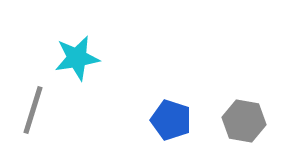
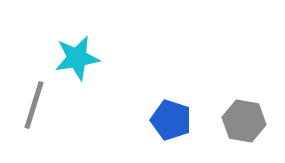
gray line: moved 1 px right, 5 px up
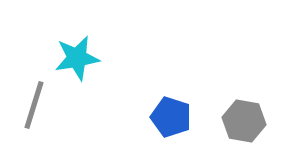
blue pentagon: moved 3 px up
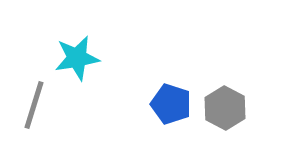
blue pentagon: moved 13 px up
gray hexagon: moved 19 px left, 13 px up; rotated 18 degrees clockwise
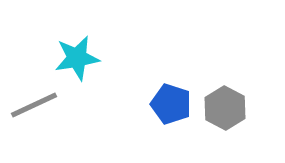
gray line: rotated 48 degrees clockwise
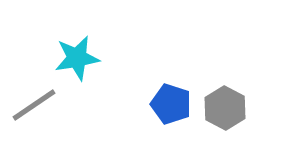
gray line: rotated 9 degrees counterclockwise
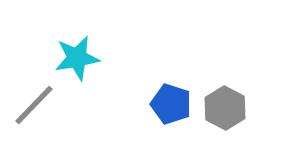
gray line: rotated 12 degrees counterclockwise
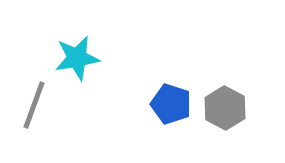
gray line: rotated 24 degrees counterclockwise
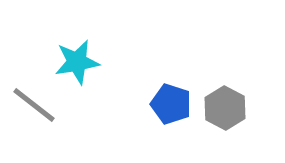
cyan star: moved 4 px down
gray line: rotated 72 degrees counterclockwise
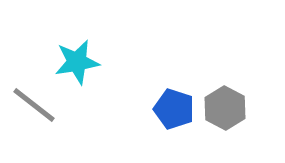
blue pentagon: moved 3 px right, 5 px down
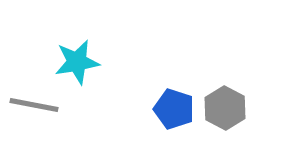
gray line: rotated 27 degrees counterclockwise
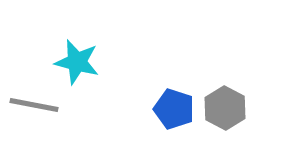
cyan star: rotated 24 degrees clockwise
